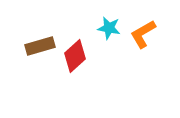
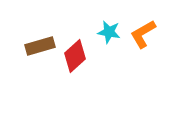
cyan star: moved 4 px down
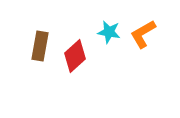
brown rectangle: rotated 64 degrees counterclockwise
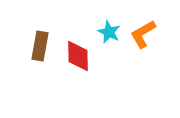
cyan star: rotated 15 degrees clockwise
red diamond: moved 3 px right; rotated 48 degrees counterclockwise
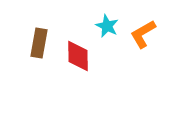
cyan star: moved 2 px left, 6 px up
brown rectangle: moved 1 px left, 3 px up
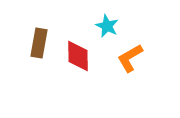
orange L-shape: moved 13 px left, 24 px down
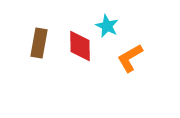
red diamond: moved 2 px right, 10 px up
